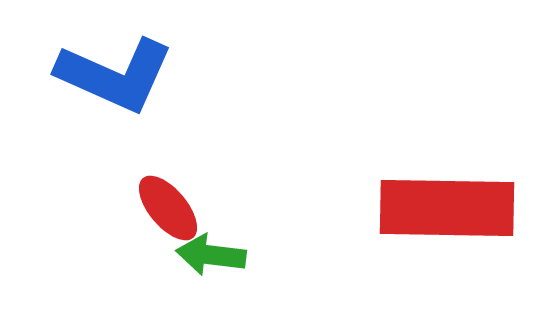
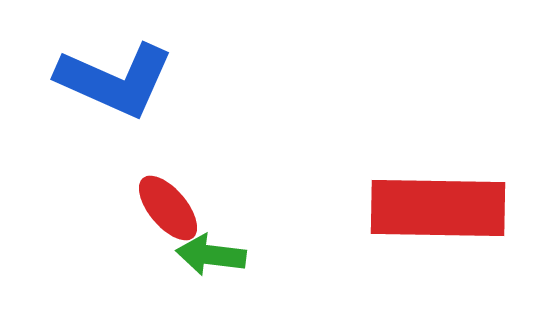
blue L-shape: moved 5 px down
red rectangle: moved 9 px left
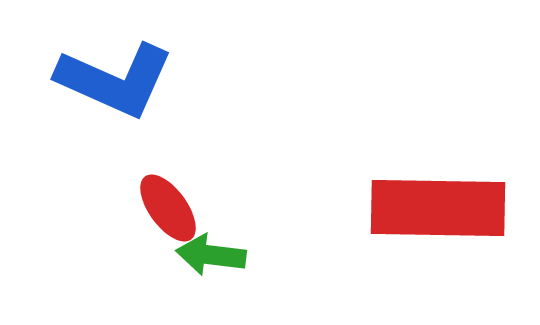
red ellipse: rotated 4 degrees clockwise
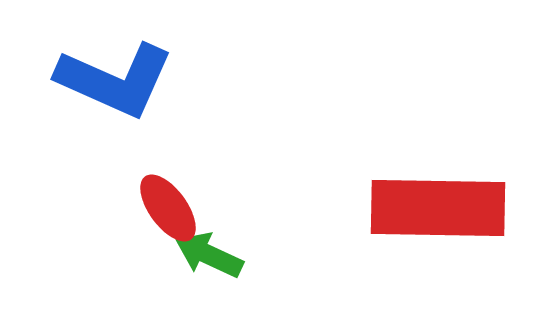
green arrow: moved 2 px left; rotated 18 degrees clockwise
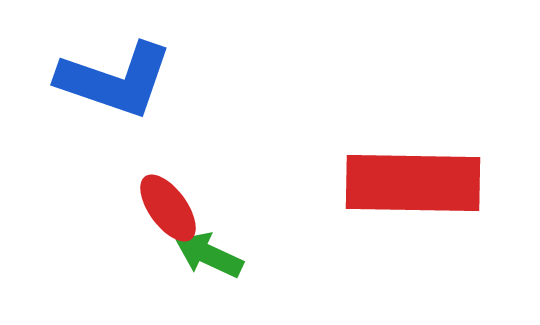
blue L-shape: rotated 5 degrees counterclockwise
red rectangle: moved 25 px left, 25 px up
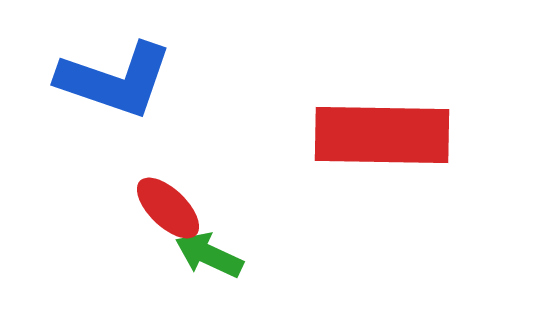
red rectangle: moved 31 px left, 48 px up
red ellipse: rotated 10 degrees counterclockwise
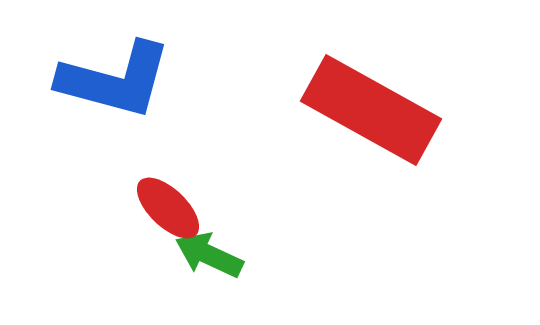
blue L-shape: rotated 4 degrees counterclockwise
red rectangle: moved 11 px left, 25 px up; rotated 28 degrees clockwise
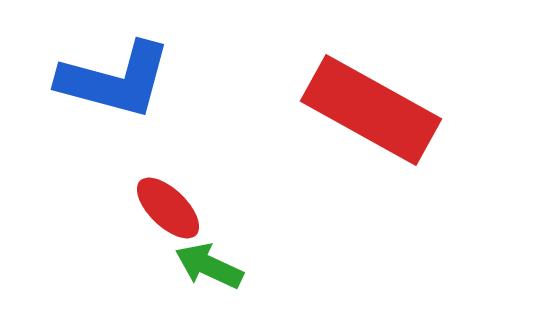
green arrow: moved 11 px down
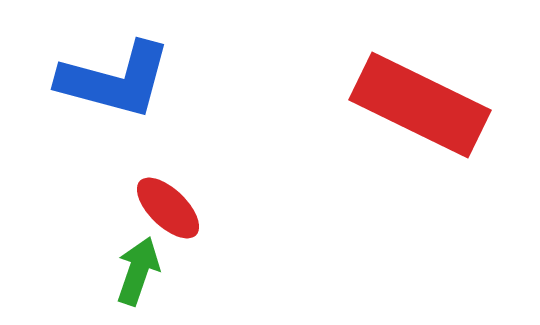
red rectangle: moved 49 px right, 5 px up; rotated 3 degrees counterclockwise
green arrow: moved 71 px left, 5 px down; rotated 84 degrees clockwise
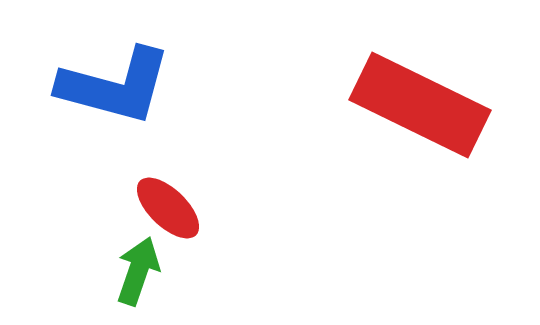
blue L-shape: moved 6 px down
